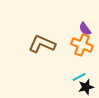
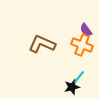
purple semicircle: moved 1 px right, 1 px down
cyan line: rotated 24 degrees counterclockwise
black star: moved 14 px left
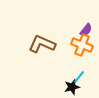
purple semicircle: rotated 104 degrees counterclockwise
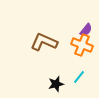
brown L-shape: moved 2 px right, 2 px up
black star: moved 16 px left, 3 px up
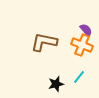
purple semicircle: rotated 80 degrees counterclockwise
brown L-shape: rotated 12 degrees counterclockwise
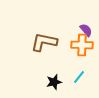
orange cross: rotated 20 degrees counterclockwise
black star: moved 2 px left, 2 px up
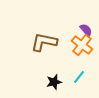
orange cross: rotated 35 degrees clockwise
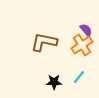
orange cross: rotated 20 degrees clockwise
black star: rotated 14 degrees clockwise
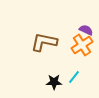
purple semicircle: rotated 24 degrees counterclockwise
cyan line: moved 5 px left
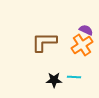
brown L-shape: rotated 12 degrees counterclockwise
cyan line: rotated 56 degrees clockwise
black star: moved 2 px up
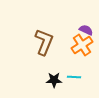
brown L-shape: rotated 112 degrees clockwise
